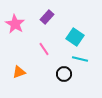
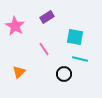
purple rectangle: rotated 16 degrees clockwise
pink star: moved 2 px down
cyan square: rotated 24 degrees counterclockwise
orange triangle: rotated 24 degrees counterclockwise
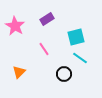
purple rectangle: moved 2 px down
cyan square: moved 1 px right; rotated 24 degrees counterclockwise
cyan line: moved 1 px up; rotated 21 degrees clockwise
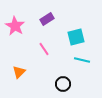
cyan line: moved 2 px right, 2 px down; rotated 21 degrees counterclockwise
black circle: moved 1 px left, 10 px down
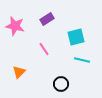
pink star: rotated 18 degrees counterclockwise
black circle: moved 2 px left
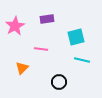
purple rectangle: rotated 24 degrees clockwise
pink star: rotated 30 degrees clockwise
pink line: moved 3 px left; rotated 48 degrees counterclockwise
orange triangle: moved 3 px right, 4 px up
black circle: moved 2 px left, 2 px up
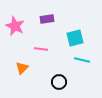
pink star: rotated 18 degrees counterclockwise
cyan square: moved 1 px left, 1 px down
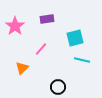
pink star: rotated 12 degrees clockwise
pink line: rotated 56 degrees counterclockwise
black circle: moved 1 px left, 5 px down
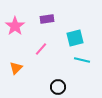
orange triangle: moved 6 px left
